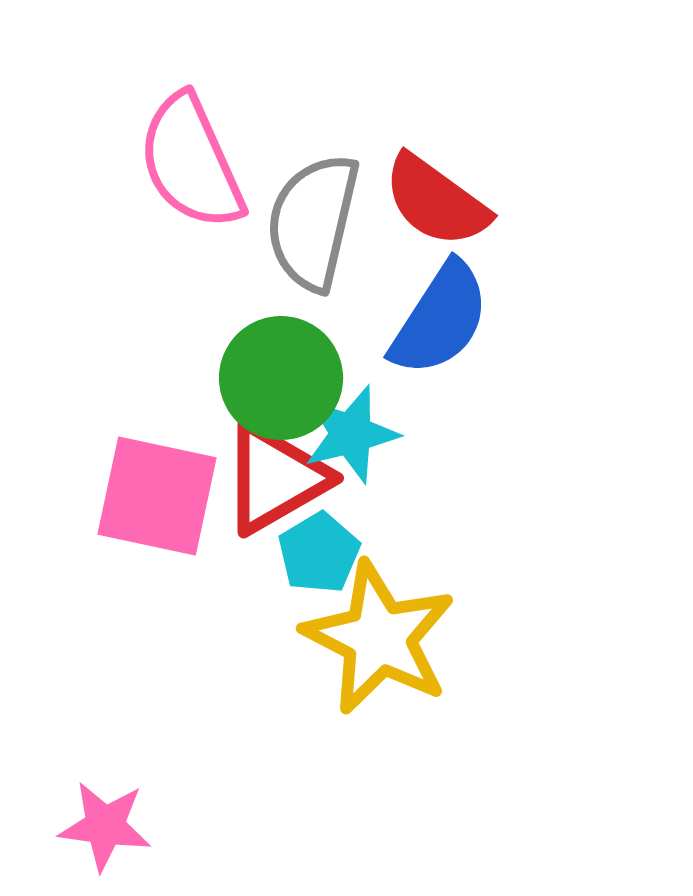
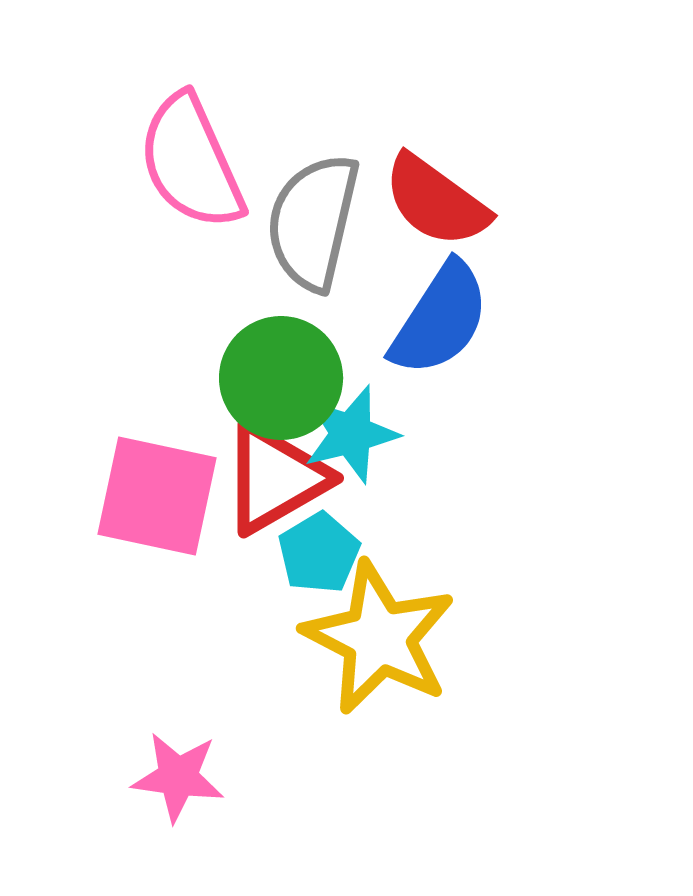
pink star: moved 73 px right, 49 px up
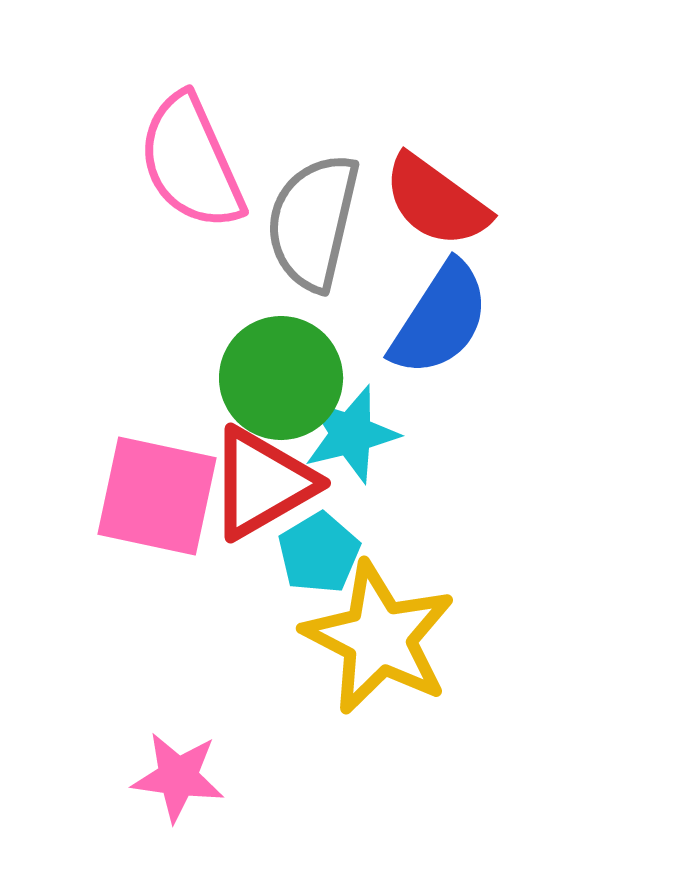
red triangle: moved 13 px left, 5 px down
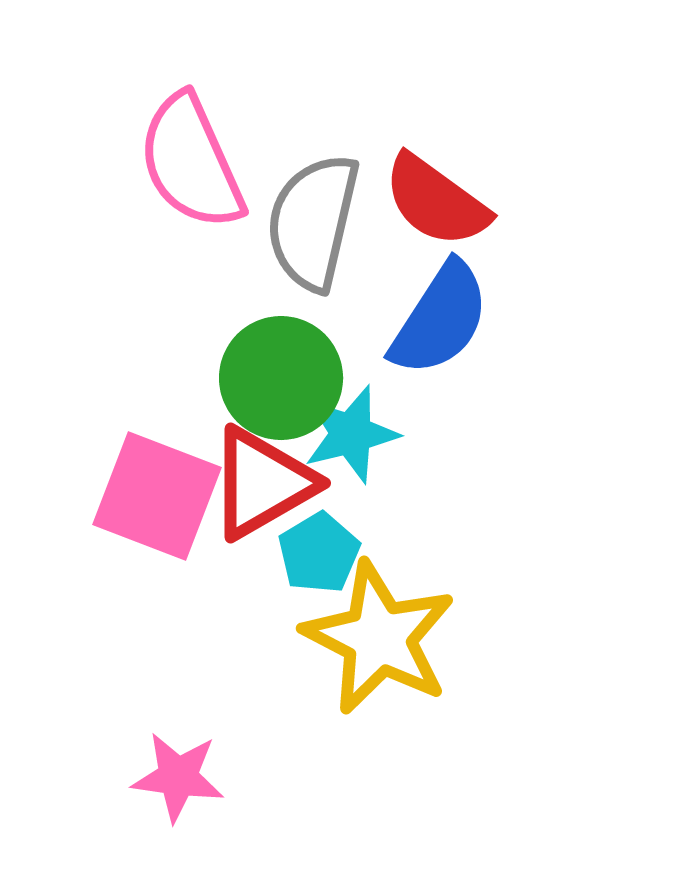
pink square: rotated 9 degrees clockwise
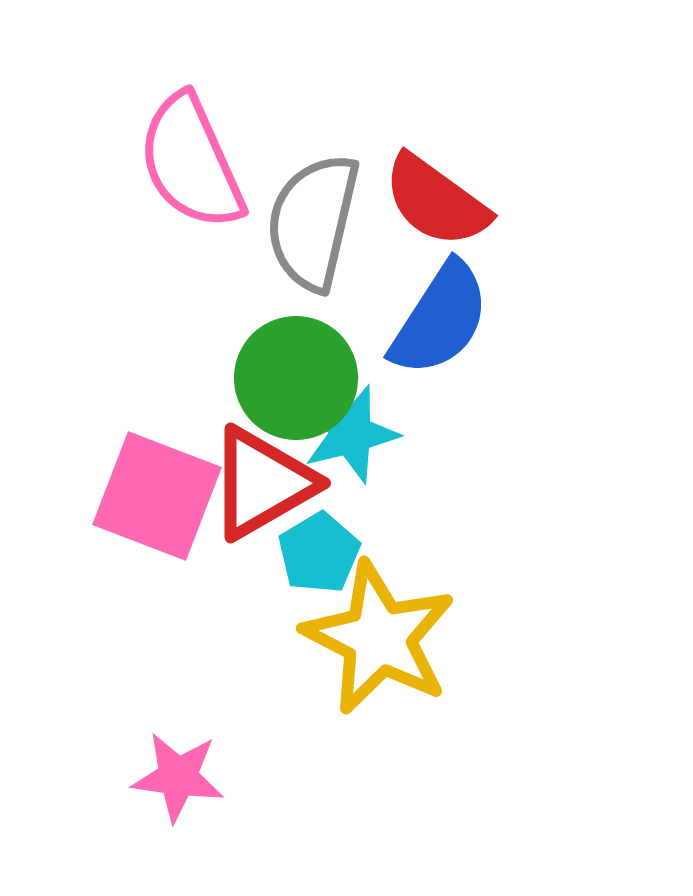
green circle: moved 15 px right
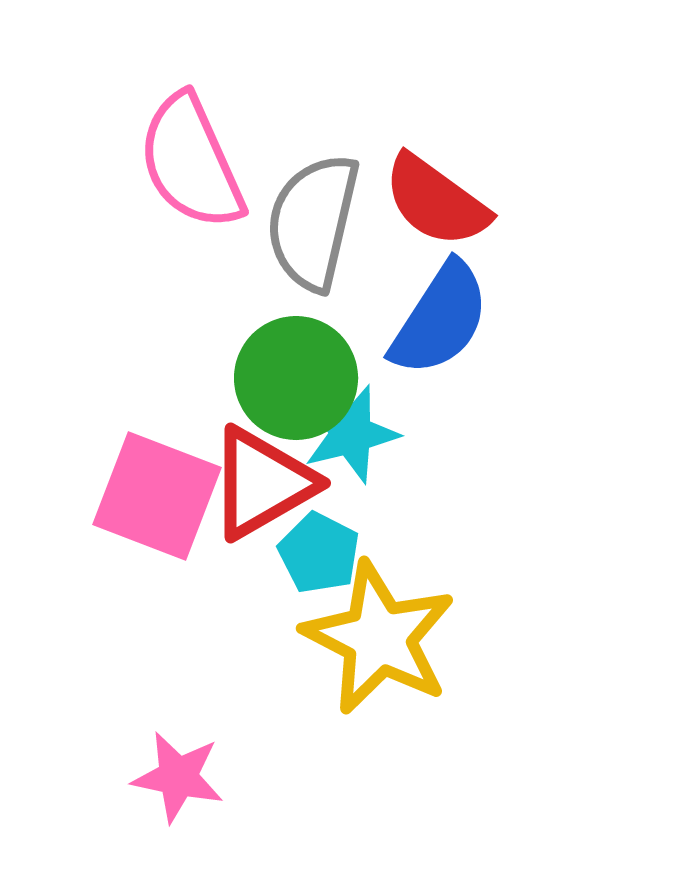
cyan pentagon: rotated 14 degrees counterclockwise
pink star: rotated 4 degrees clockwise
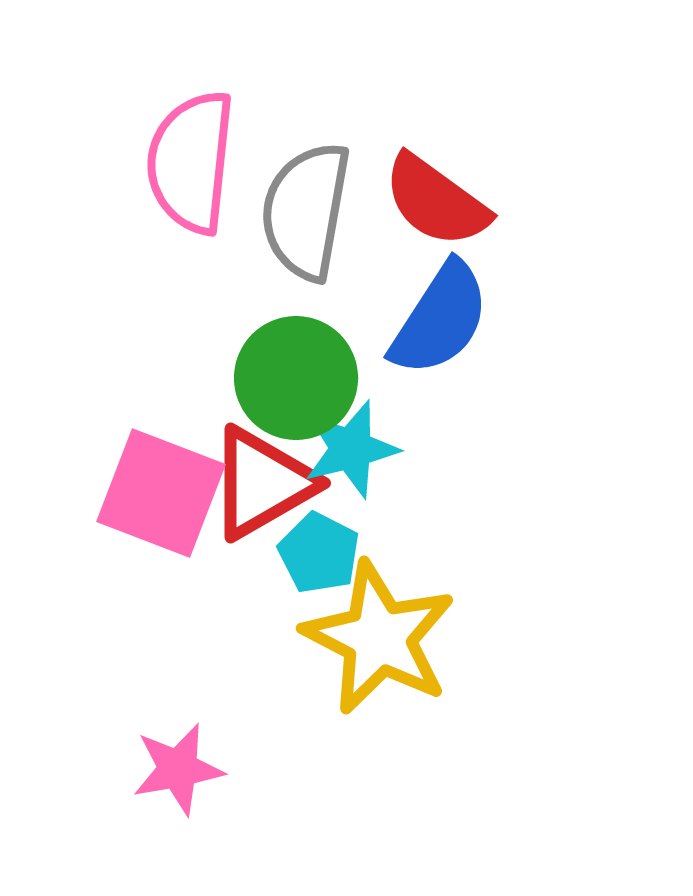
pink semicircle: rotated 30 degrees clockwise
gray semicircle: moved 7 px left, 11 px up; rotated 3 degrees counterclockwise
cyan star: moved 15 px down
pink square: moved 4 px right, 3 px up
pink star: moved 8 px up; rotated 22 degrees counterclockwise
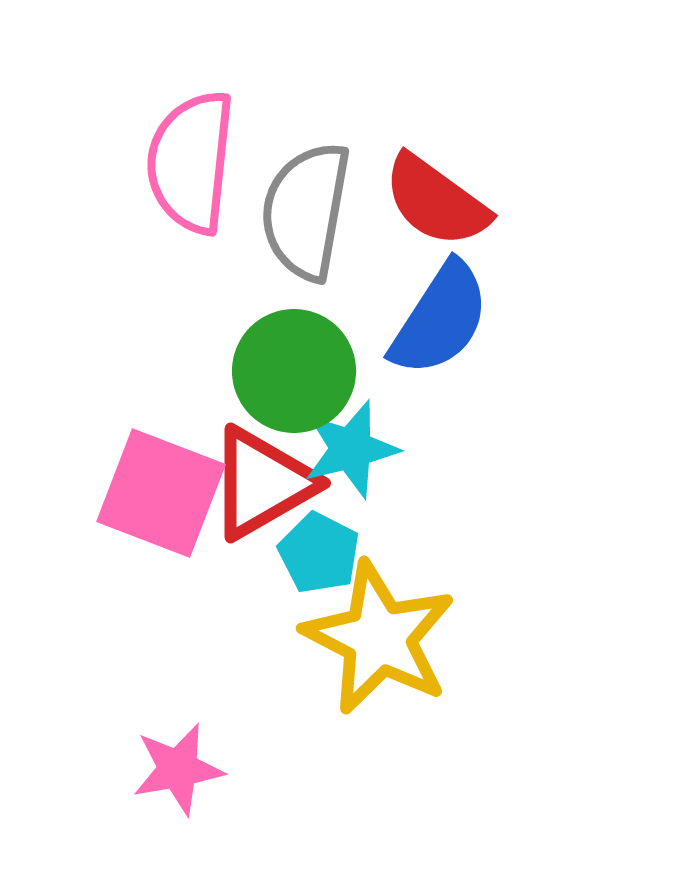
green circle: moved 2 px left, 7 px up
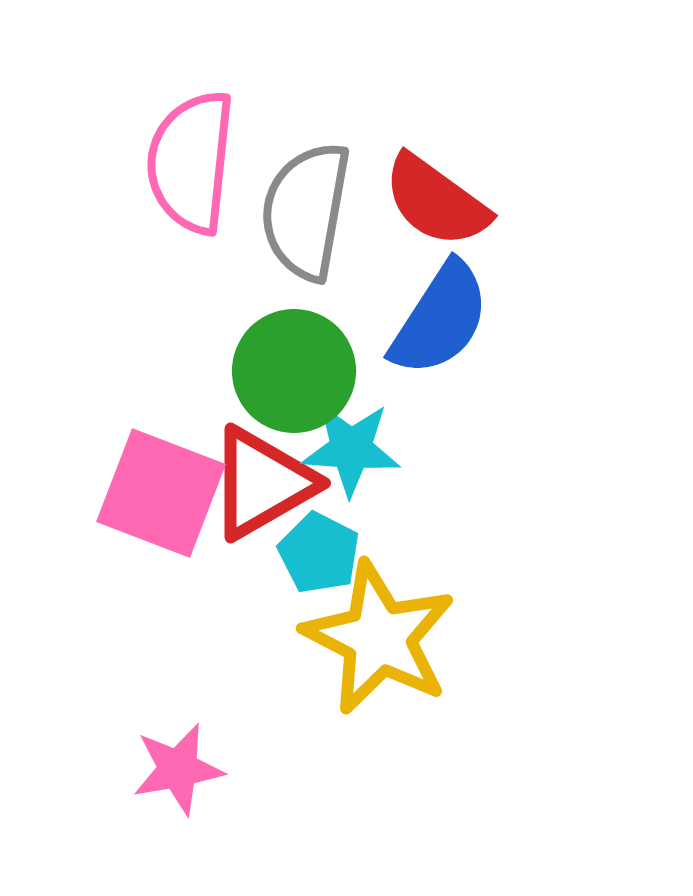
cyan star: rotated 18 degrees clockwise
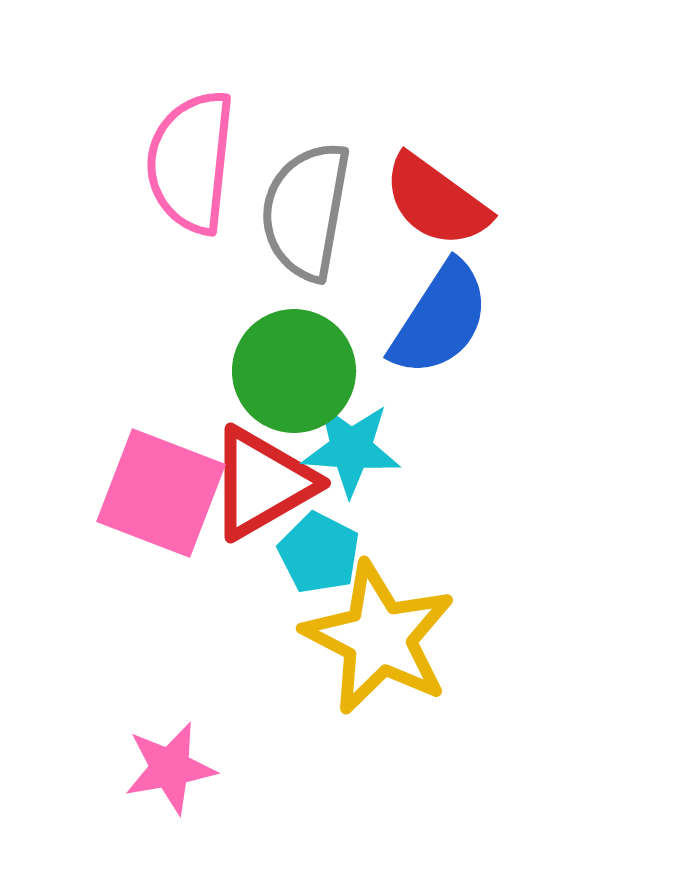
pink star: moved 8 px left, 1 px up
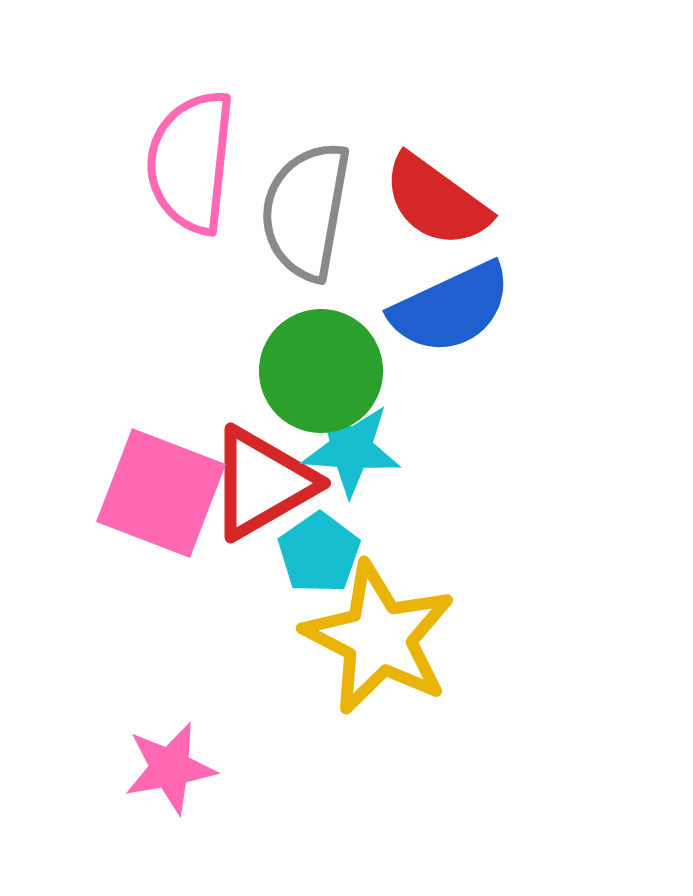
blue semicircle: moved 11 px right, 11 px up; rotated 32 degrees clockwise
green circle: moved 27 px right
cyan pentagon: rotated 10 degrees clockwise
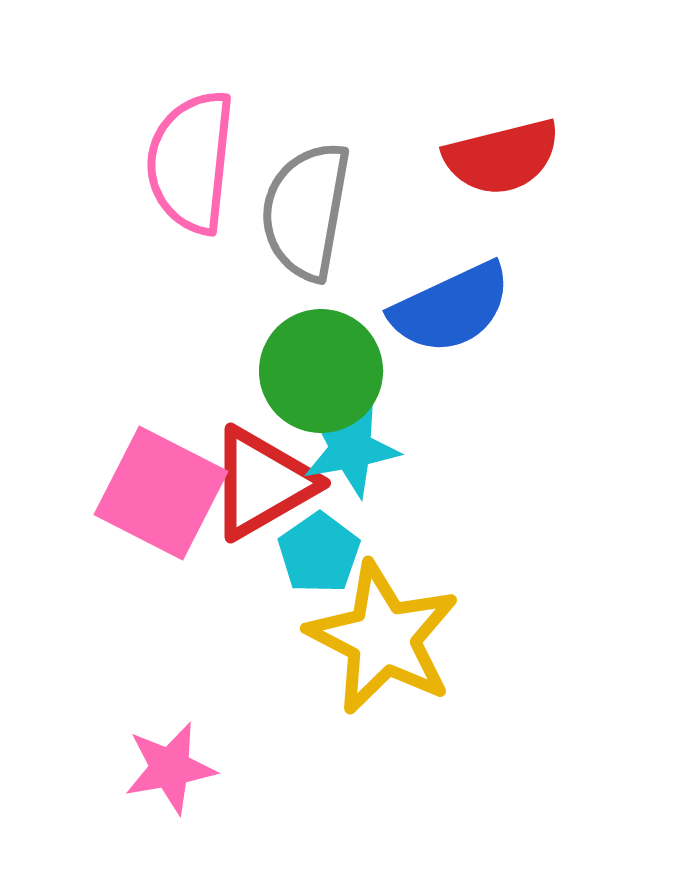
red semicircle: moved 66 px right, 44 px up; rotated 50 degrees counterclockwise
cyan star: rotated 14 degrees counterclockwise
pink square: rotated 6 degrees clockwise
yellow star: moved 4 px right
